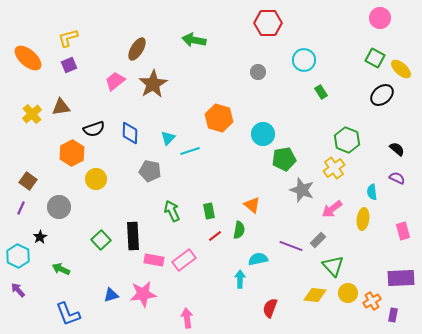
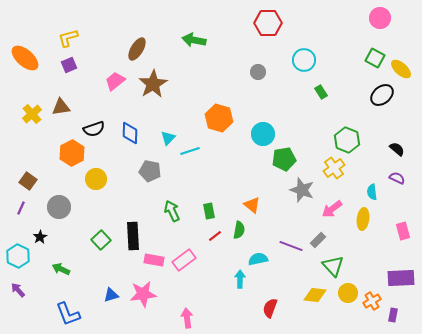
orange ellipse at (28, 58): moved 3 px left
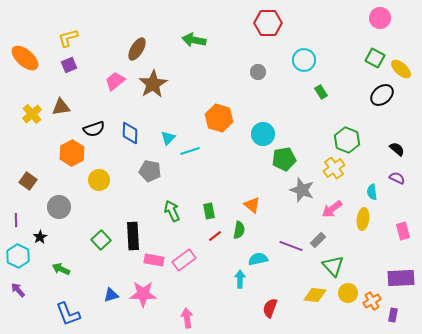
yellow circle at (96, 179): moved 3 px right, 1 px down
purple line at (21, 208): moved 5 px left, 12 px down; rotated 24 degrees counterclockwise
pink star at (143, 294): rotated 8 degrees clockwise
